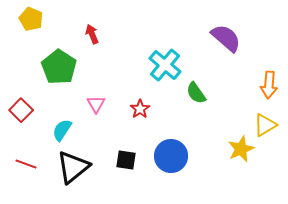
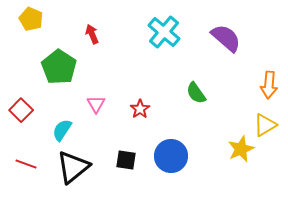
cyan cross: moved 1 px left, 33 px up
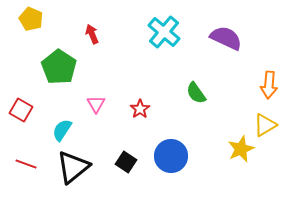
purple semicircle: rotated 16 degrees counterclockwise
red square: rotated 15 degrees counterclockwise
black square: moved 2 px down; rotated 25 degrees clockwise
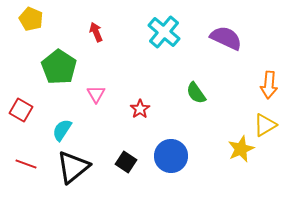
red arrow: moved 4 px right, 2 px up
pink triangle: moved 10 px up
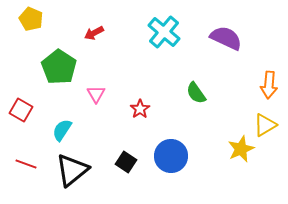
red arrow: moved 2 px left, 1 px down; rotated 96 degrees counterclockwise
black triangle: moved 1 px left, 3 px down
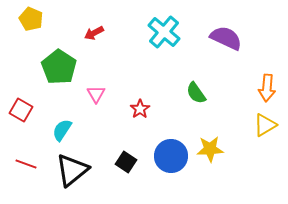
orange arrow: moved 2 px left, 3 px down
yellow star: moved 31 px left; rotated 20 degrees clockwise
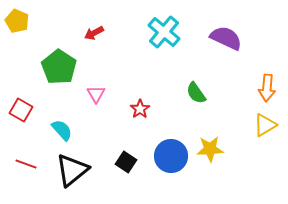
yellow pentagon: moved 14 px left, 2 px down
cyan semicircle: rotated 105 degrees clockwise
